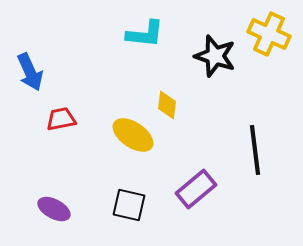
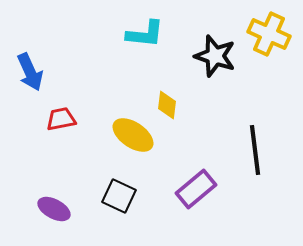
black square: moved 10 px left, 9 px up; rotated 12 degrees clockwise
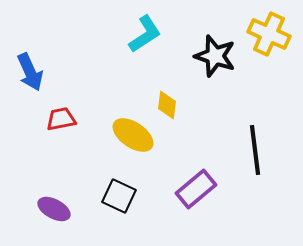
cyan L-shape: rotated 39 degrees counterclockwise
